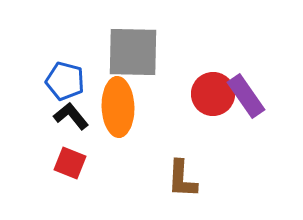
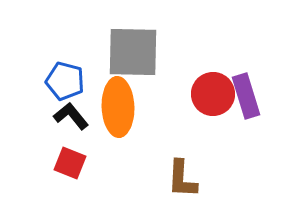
purple rectangle: rotated 18 degrees clockwise
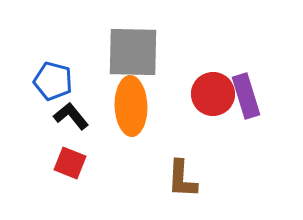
blue pentagon: moved 12 px left
orange ellipse: moved 13 px right, 1 px up
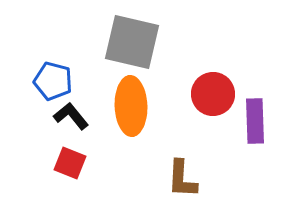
gray square: moved 1 px left, 10 px up; rotated 12 degrees clockwise
purple rectangle: moved 9 px right, 25 px down; rotated 15 degrees clockwise
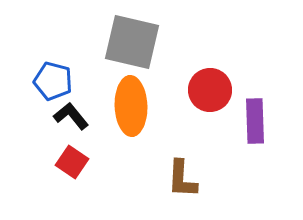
red circle: moved 3 px left, 4 px up
red square: moved 2 px right, 1 px up; rotated 12 degrees clockwise
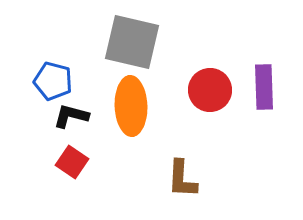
black L-shape: rotated 36 degrees counterclockwise
purple rectangle: moved 9 px right, 34 px up
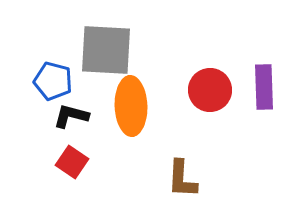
gray square: moved 26 px left, 8 px down; rotated 10 degrees counterclockwise
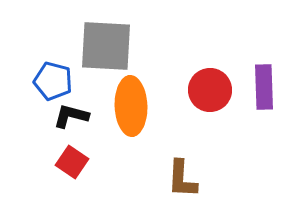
gray square: moved 4 px up
